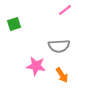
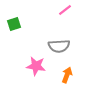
orange arrow: moved 5 px right; rotated 126 degrees counterclockwise
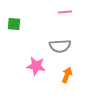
pink line: moved 2 px down; rotated 32 degrees clockwise
green square: rotated 24 degrees clockwise
gray semicircle: moved 1 px right
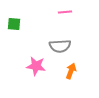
orange arrow: moved 4 px right, 4 px up
